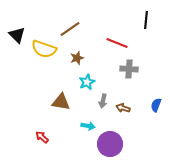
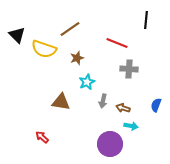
cyan arrow: moved 43 px right
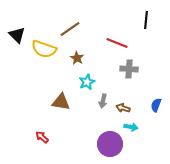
brown star: rotated 24 degrees counterclockwise
cyan arrow: moved 1 px down
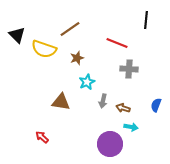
brown star: rotated 24 degrees clockwise
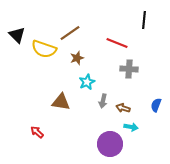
black line: moved 2 px left
brown line: moved 4 px down
red arrow: moved 5 px left, 5 px up
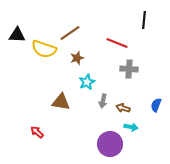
black triangle: rotated 42 degrees counterclockwise
